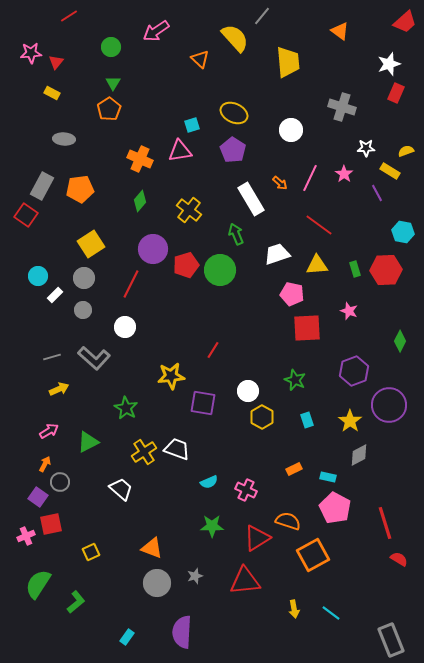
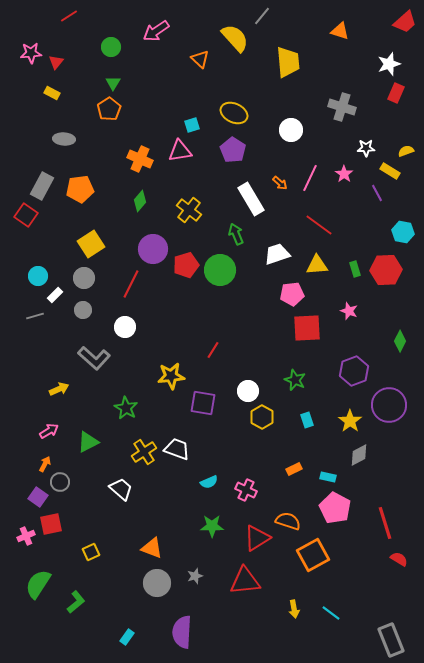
orange triangle at (340, 31): rotated 18 degrees counterclockwise
pink pentagon at (292, 294): rotated 20 degrees counterclockwise
gray line at (52, 357): moved 17 px left, 41 px up
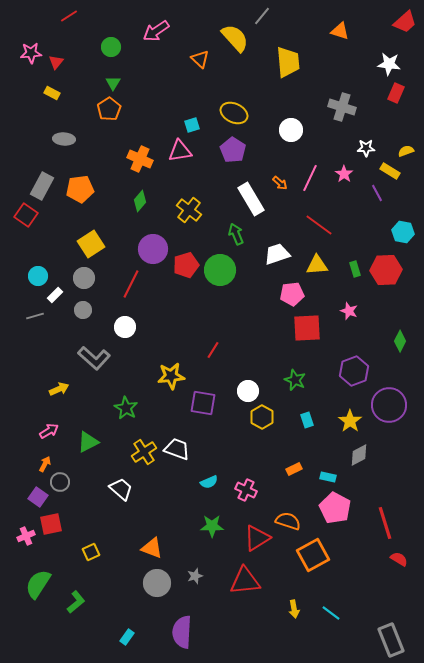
white star at (389, 64): rotated 25 degrees clockwise
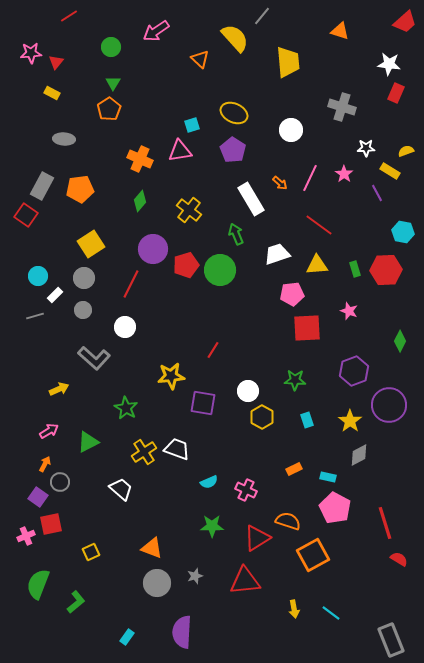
green star at (295, 380): rotated 20 degrees counterclockwise
green semicircle at (38, 584): rotated 12 degrees counterclockwise
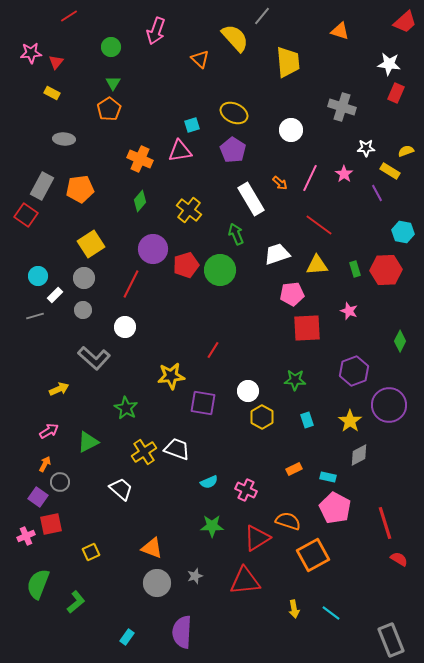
pink arrow at (156, 31): rotated 36 degrees counterclockwise
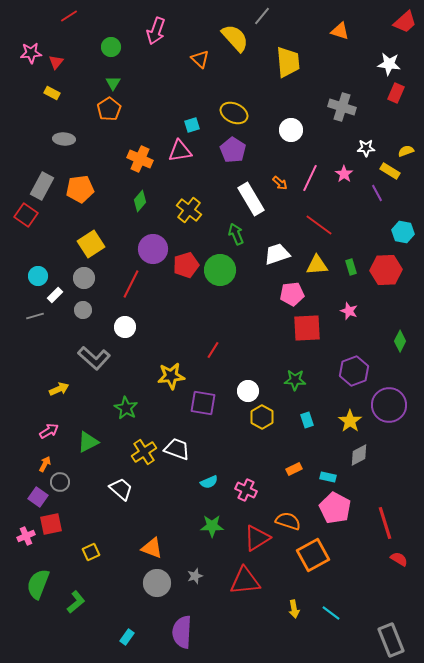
green rectangle at (355, 269): moved 4 px left, 2 px up
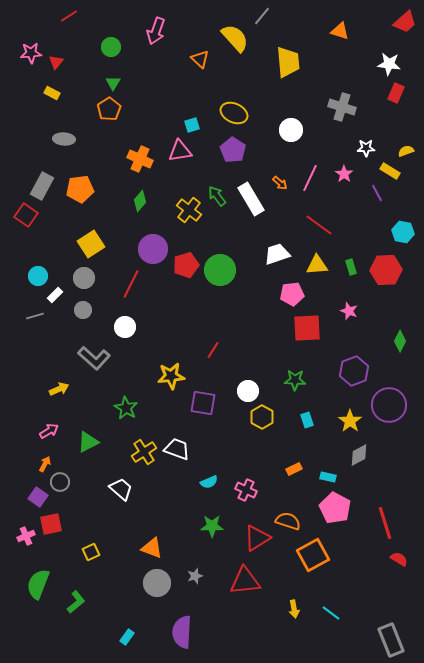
green arrow at (236, 234): moved 19 px left, 38 px up; rotated 15 degrees counterclockwise
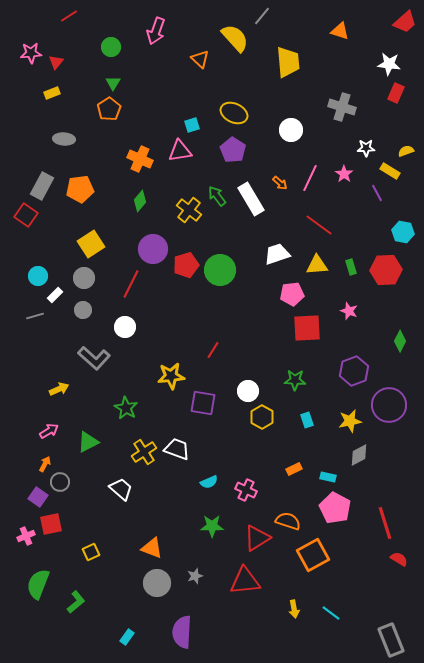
yellow rectangle at (52, 93): rotated 49 degrees counterclockwise
yellow star at (350, 421): rotated 25 degrees clockwise
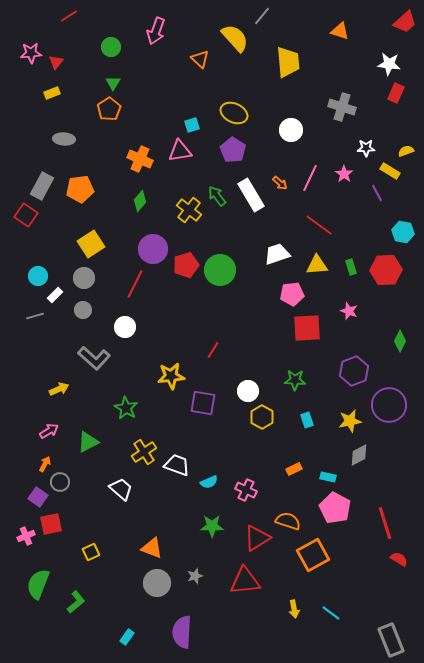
white rectangle at (251, 199): moved 4 px up
red line at (131, 284): moved 4 px right
white trapezoid at (177, 449): moved 16 px down
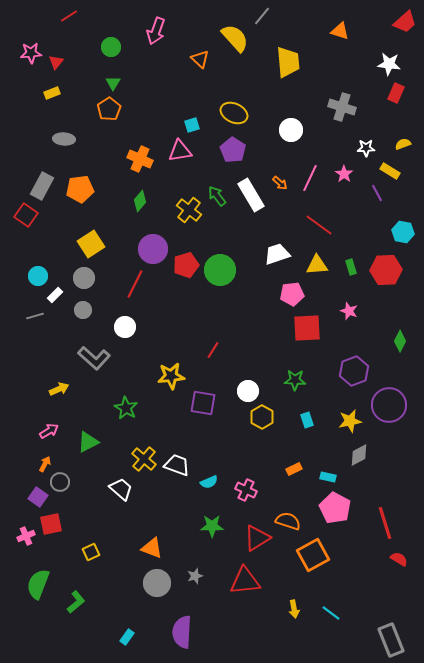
yellow semicircle at (406, 151): moved 3 px left, 7 px up
yellow cross at (144, 452): moved 7 px down; rotated 15 degrees counterclockwise
